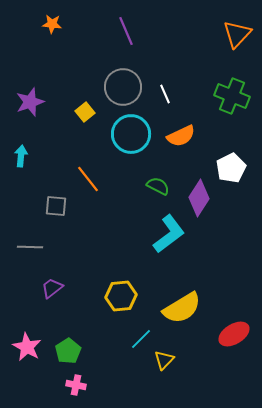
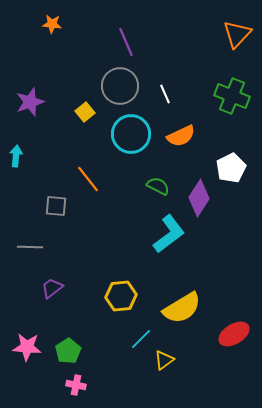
purple line: moved 11 px down
gray circle: moved 3 px left, 1 px up
cyan arrow: moved 5 px left
pink star: rotated 24 degrees counterclockwise
yellow triangle: rotated 10 degrees clockwise
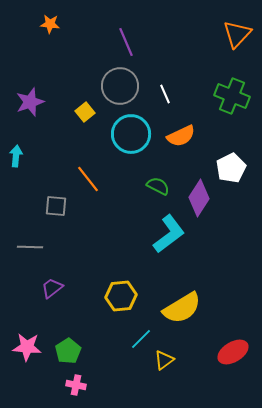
orange star: moved 2 px left
red ellipse: moved 1 px left, 18 px down
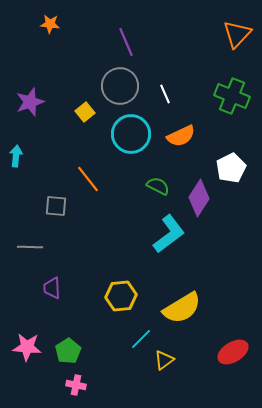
purple trapezoid: rotated 55 degrees counterclockwise
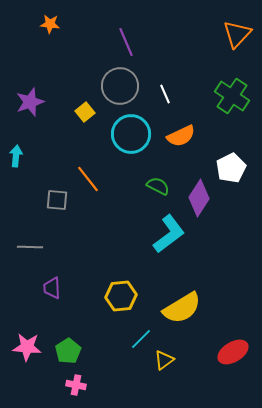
green cross: rotated 12 degrees clockwise
gray square: moved 1 px right, 6 px up
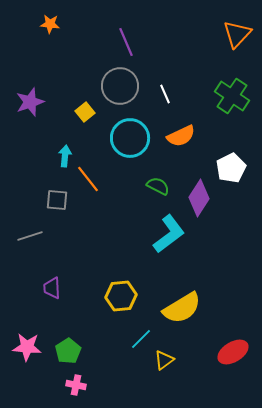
cyan circle: moved 1 px left, 4 px down
cyan arrow: moved 49 px right
gray line: moved 11 px up; rotated 20 degrees counterclockwise
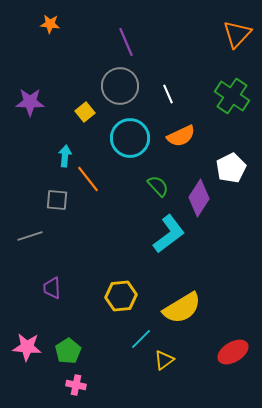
white line: moved 3 px right
purple star: rotated 20 degrees clockwise
green semicircle: rotated 20 degrees clockwise
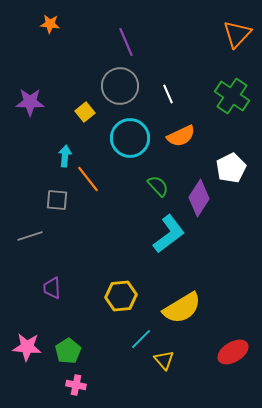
yellow triangle: rotated 35 degrees counterclockwise
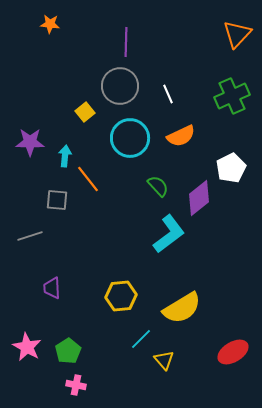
purple line: rotated 24 degrees clockwise
green cross: rotated 32 degrees clockwise
purple star: moved 40 px down
purple diamond: rotated 18 degrees clockwise
pink star: rotated 24 degrees clockwise
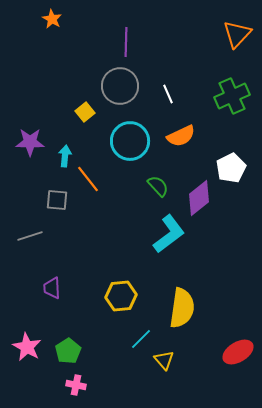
orange star: moved 2 px right, 5 px up; rotated 24 degrees clockwise
cyan circle: moved 3 px down
yellow semicircle: rotated 51 degrees counterclockwise
red ellipse: moved 5 px right
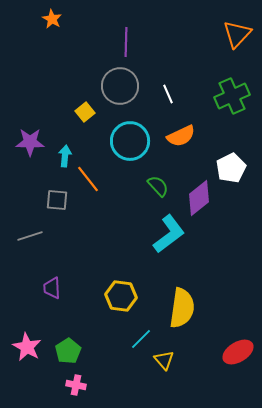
yellow hexagon: rotated 12 degrees clockwise
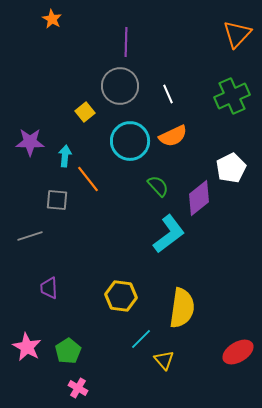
orange semicircle: moved 8 px left
purple trapezoid: moved 3 px left
pink cross: moved 2 px right, 3 px down; rotated 18 degrees clockwise
